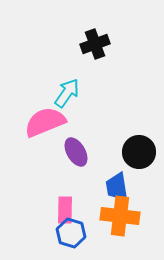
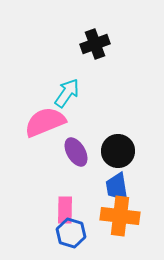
black circle: moved 21 px left, 1 px up
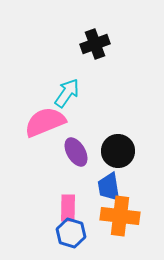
blue trapezoid: moved 8 px left
pink rectangle: moved 3 px right, 2 px up
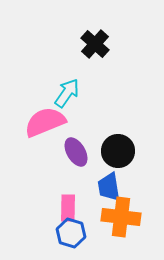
black cross: rotated 28 degrees counterclockwise
orange cross: moved 1 px right, 1 px down
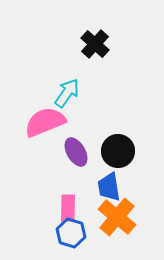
orange cross: moved 4 px left; rotated 33 degrees clockwise
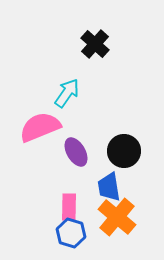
pink semicircle: moved 5 px left, 5 px down
black circle: moved 6 px right
pink rectangle: moved 1 px right, 1 px up
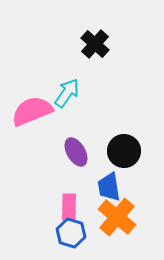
pink semicircle: moved 8 px left, 16 px up
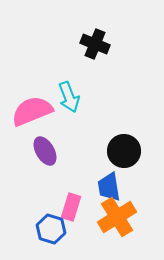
black cross: rotated 20 degrees counterclockwise
cyan arrow: moved 2 px right, 4 px down; rotated 124 degrees clockwise
purple ellipse: moved 31 px left, 1 px up
pink rectangle: moved 2 px right; rotated 16 degrees clockwise
orange cross: rotated 18 degrees clockwise
blue hexagon: moved 20 px left, 4 px up
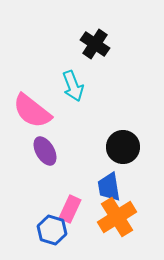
black cross: rotated 12 degrees clockwise
cyan arrow: moved 4 px right, 11 px up
pink semicircle: rotated 120 degrees counterclockwise
black circle: moved 1 px left, 4 px up
pink rectangle: moved 1 px left, 2 px down; rotated 8 degrees clockwise
blue hexagon: moved 1 px right, 1 px down
